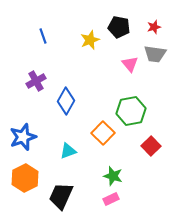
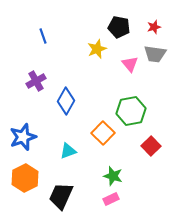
yellow star: moved 7 px right, 9 px down
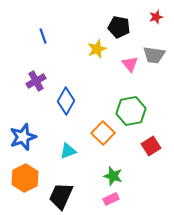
red star: moved 2 px right, 10 px up
gray trapezoid: moved 1 px left, 1 px down
red square: rotated 12 degrees clockwise
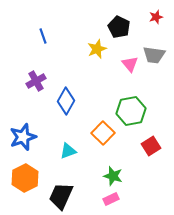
black pentagon: rotated 15 degrees clockwise
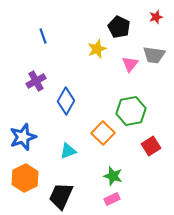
pink triangle: rotated 18 degrees clockwise
pink rectangle: moved 1 px right
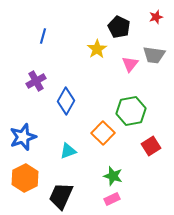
blue line: rotated 35 degrees clockwise
yellow star: rotated 12 degrees counterclockwise
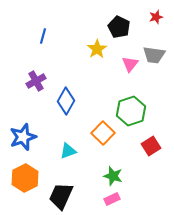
green hexagon: rotated 8 degrees counterclockwise
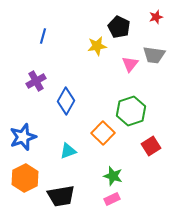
yellow star: moved 3 px up; rotated 24 degrees clockwise
black trapezoid: rotated 124 degrees counterclockwise
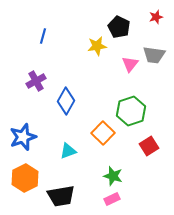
red square: moved 2 px left
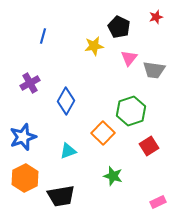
yellow star: moved 3 px left
gray trapezoid: moved 15 px down
pink triangle: moved 1 px left, 6 px up
purple cross: moved 6 px left, 2 px down
pink rectangle: moved 46 px right, 3 px down
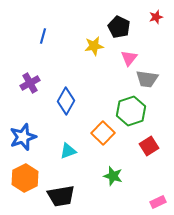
gray trapezoid: moved 7 px left, 9 px down
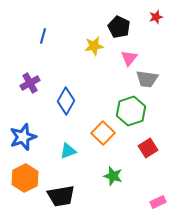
red square: moved 1 px left, 2 px down
